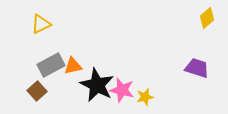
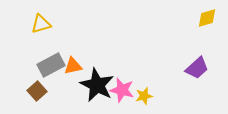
yellow diamond: rotated 25 degrees clockwise
yellow triangle: rotated 10 degrees clockwise
purple trapezoid: rotated 120 degrees clockwise
yellow star: moved 1 px left, 1 px up
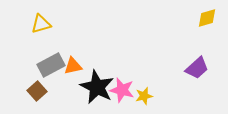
black star: moved 2 px down
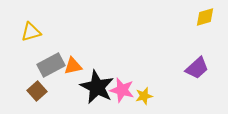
yellow diamond: moved 2 px left, 1 px up
yellow triangle: moved 10 px left, 8 px down
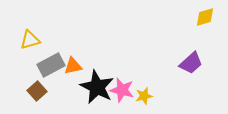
yellow triangle: moved 1 px left, 8 px down
purple trapezoid: moved 6 px left, 5 px up
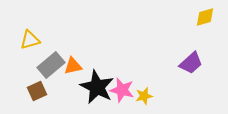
gray rectangle: rotated 12 degrees counterclockwise
brown square: rotated 18 degrees clockwise
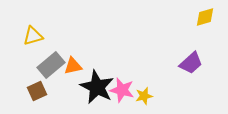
yellow triangle: moved 3 px right, 4 px up
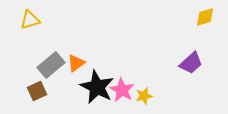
yellow triangle: moved 3 px left, 16 px up
orange triangle: moved 3 px right, 3 px up; rotated 24 degrees counterclockwise
pink star: rotated 15 degrees clockwise
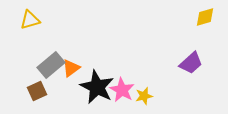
orange triangle: moved 5 px left, 5 px down
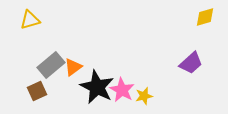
orange triangle: moved 2 px right, 1 px up
